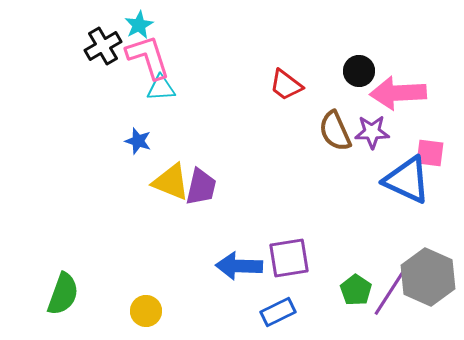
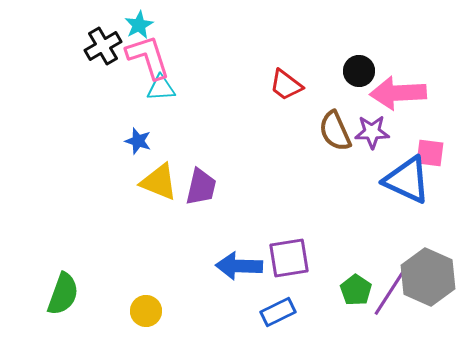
yellow triangle: moved 12 px left
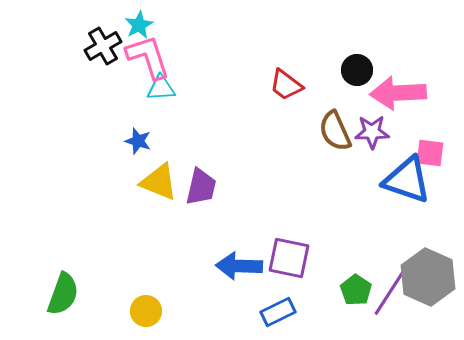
black circle: moved 2 px left, 1 px up
blue triangle: rotated 6 degrees counterclockwise
purple square: rotated 21 degrees clockwise
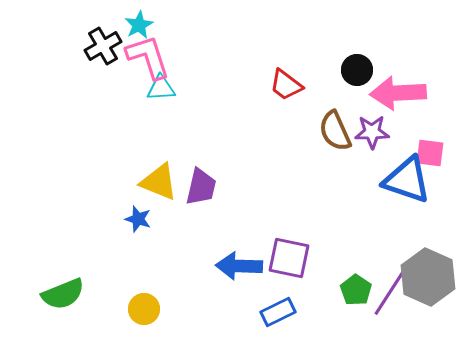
blue star: moved 78 px down
green semicircle: rotated 48 degrees clockwise
yellow circle: moved 2 px left, 2 px up
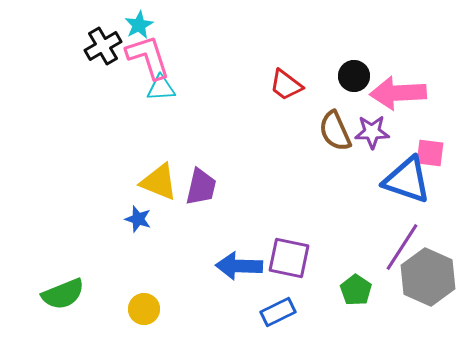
black circle: moved 3 px left, 6 px down
purple line: moved 12 px right, 45 px up
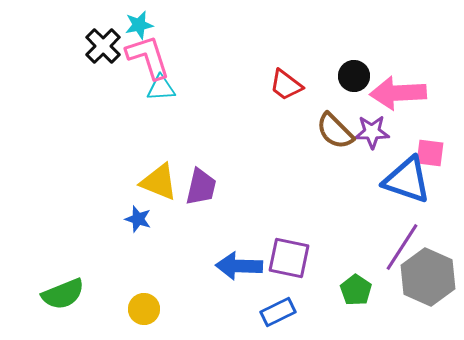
cyan star: rotated 16 degrees clockwise
black cross: rotated 15 degrees counterclockwise
brown semicircle: rotated 21 degrees counterclockwise
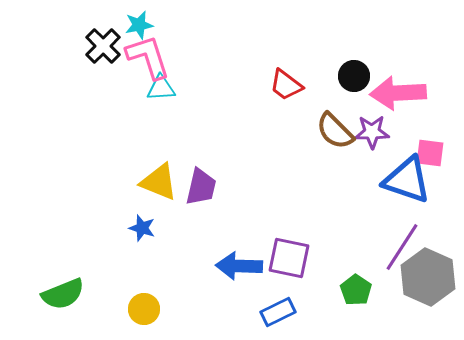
blue star: moved 4 px right, 9 px down
